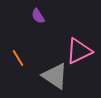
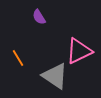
purple semicircle: moved 1 px right, 1 px down
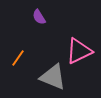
orange line: rotated 66 degrees clockwise
gray triangle: moved 2 px left, 1 px down; rotated 12 degrees counterclockwise
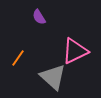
pink triangle: moved 4 px left
gray triangle: rotated 20 degrees clockwise
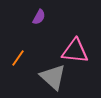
purple semicircle: rotated 119 degrees counterclockwise
pink triangle: rotated 32 degrees clockwise
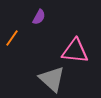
orange line: moved 6 px left, 20 px up
gray triangle: moved 1 px left, 2 px down
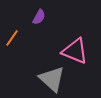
pink triangle: rotated 16 degrees clockwise
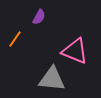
orange line: moved 3 px right, 1 px down
gray triangle: rotated 36 degrees counterclockwise
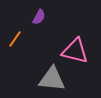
pink triangle: rotated 8 degrees counterclockwise
